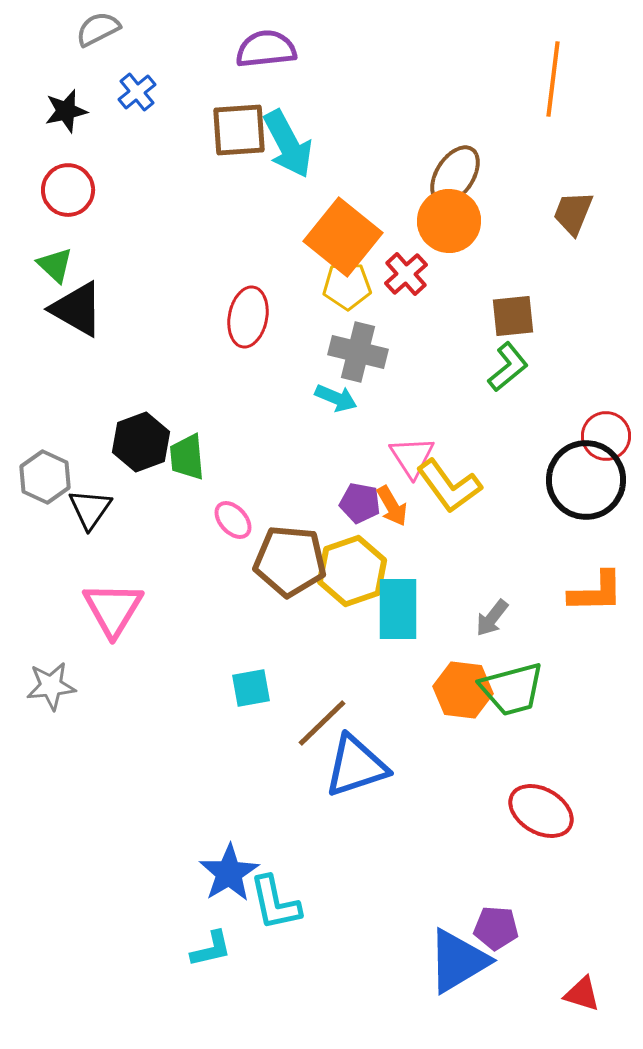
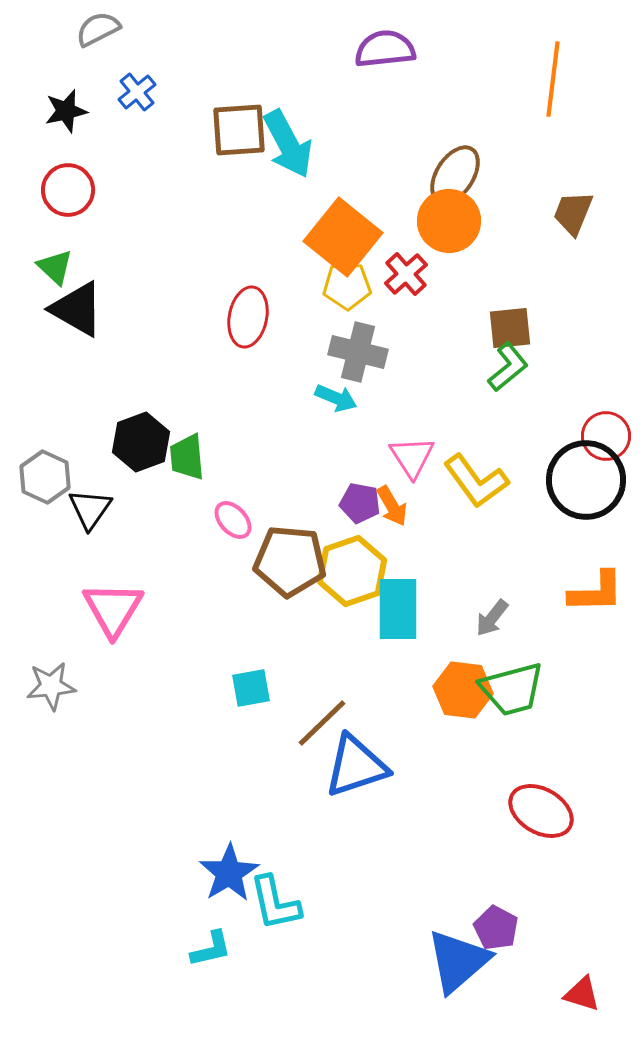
purple semicircle at (266, 49): moved 119 px right
green triangle at (55, 265): moved 2 px down
brown square at (513, 316): moved 3 px left, 12 px down
yellow L-shape at (449, 486): moved 27 px right, 5 px up
purple pentagon at (496, 928): rotated 24 degrees clockwise
blue triangle at (458, 961): rotated 10 degrees counterclockwise
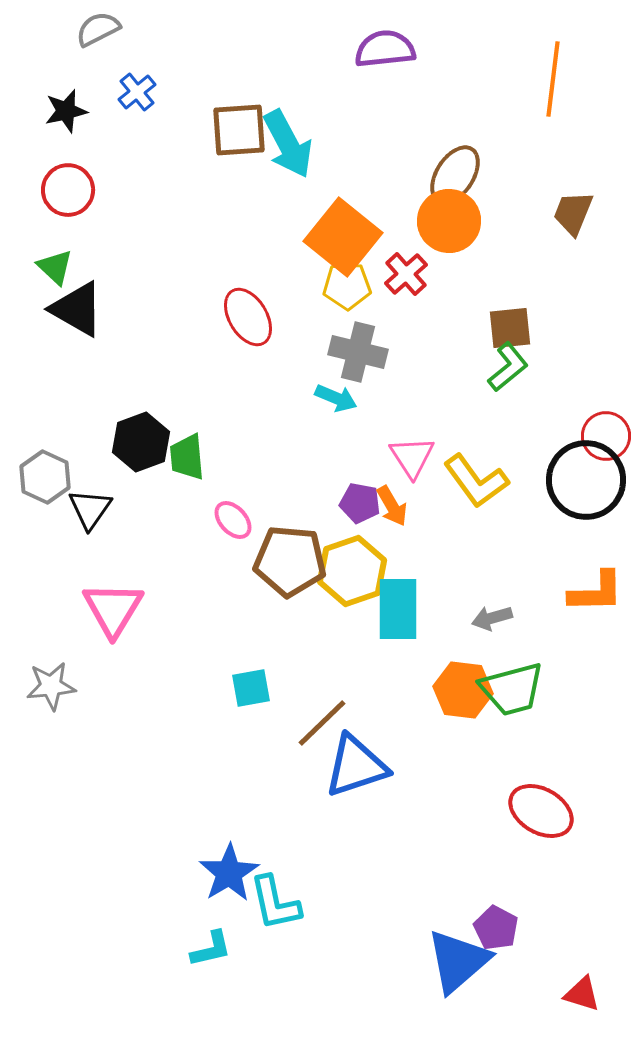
red ellipse at (248, 317): rotated 42 degrees counterclockwise
gray arrow at (492, 618): rotated 36 degrees clockwise
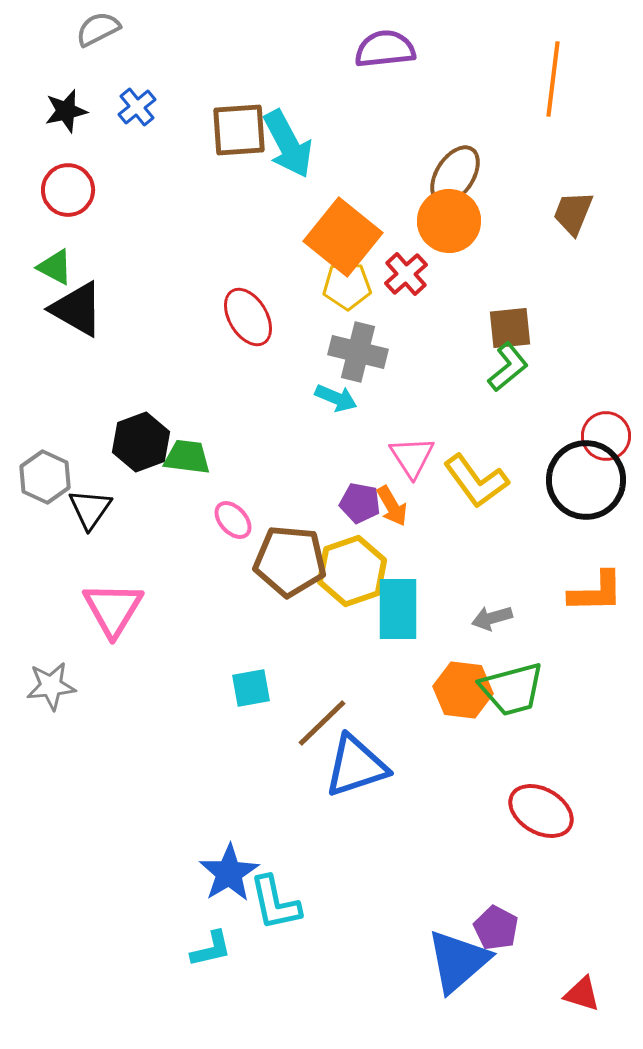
blue cross at (137, 92): moved 15 px down
green triangle at (55, 267): rotated 15 degrees counterclockwise
green trapezoid at (187, 457): rotated 102 degrees clockwise
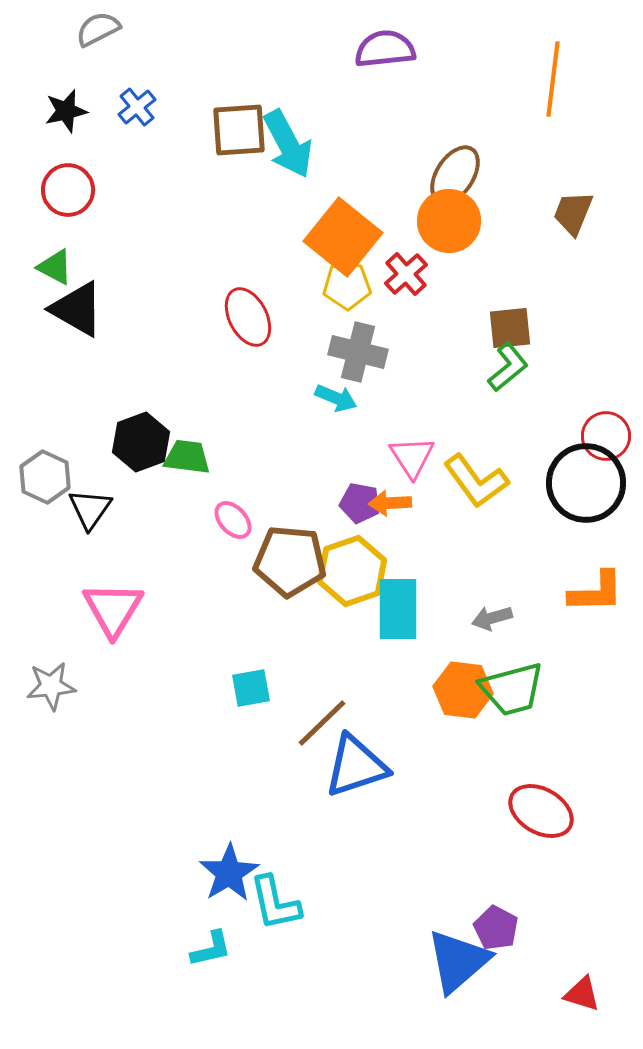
red ellipse at (248, 317): rotated 4 degrees clockwise
black circle at (586, 480): moved 3 px down
orange arrow at (392, 506): moved 2 px left, 3 px up; rotated 117 degrees clockwise
